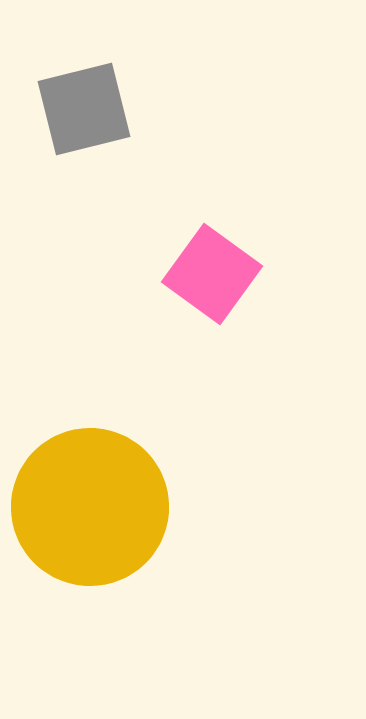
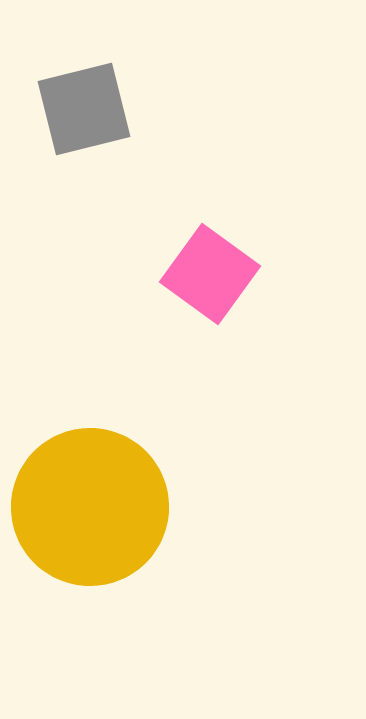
pink square: moved 2 px left
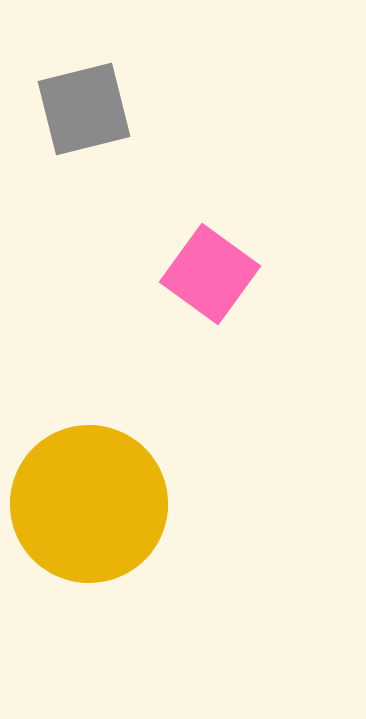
yellow circle: moved 1 px left, 3 px up
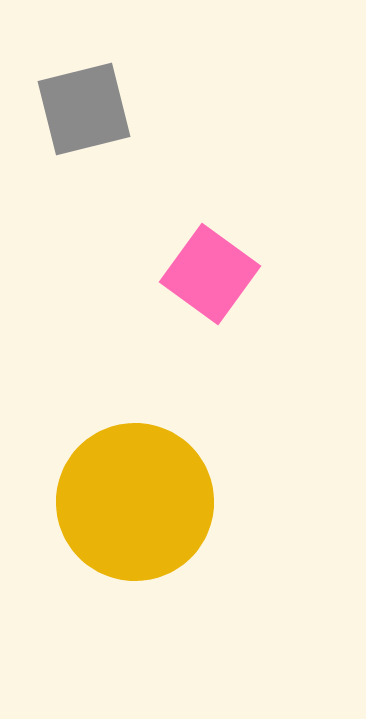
yellow circle: moved 46 px right, 2 px up
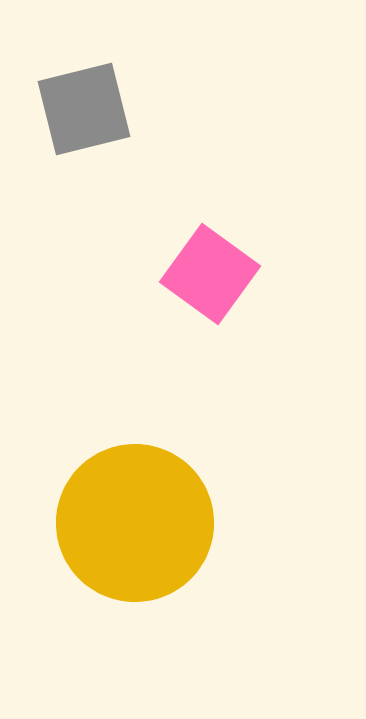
yellow circle: moved 21 px down
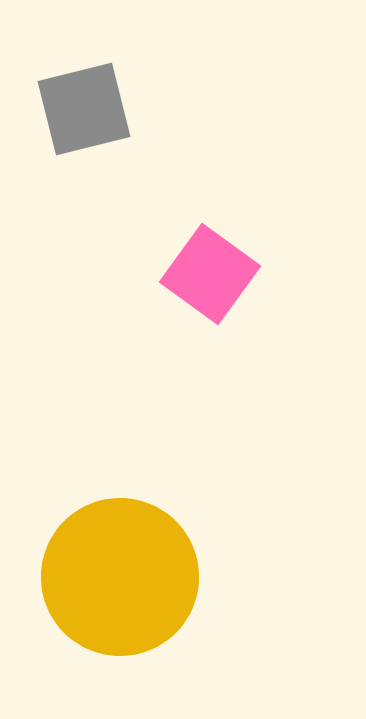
yellow circle: moved 15 px left, 54 px down
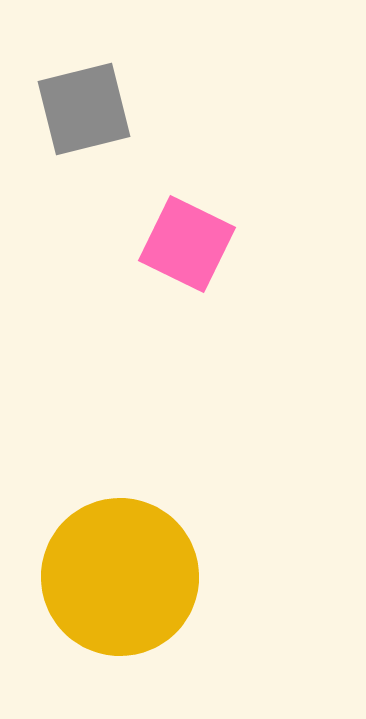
pink square: moved 23 px left, 30 px up; rotated 10 degrees counterclockwise
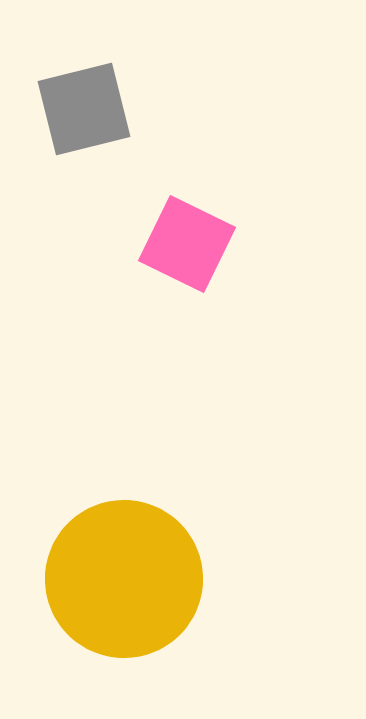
yellow circle: moved 4 px right, 2 px down
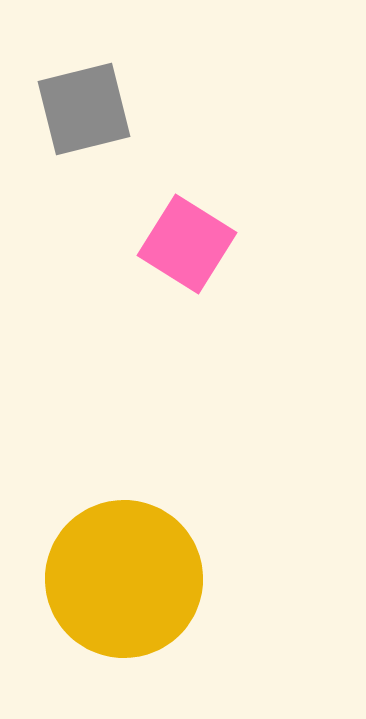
pink square: rotated 6 degrees clockwise
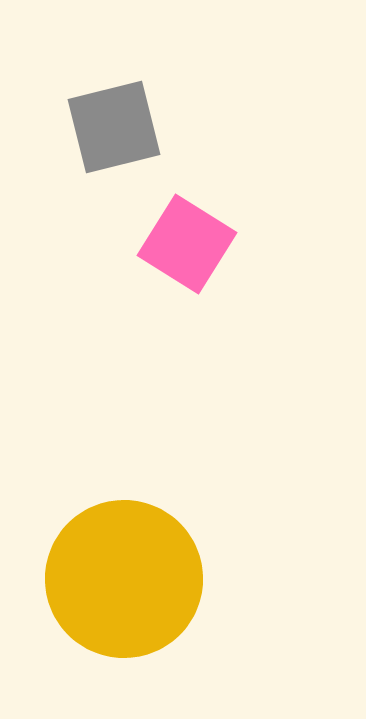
gray square: moved 30 px right, 18 px down
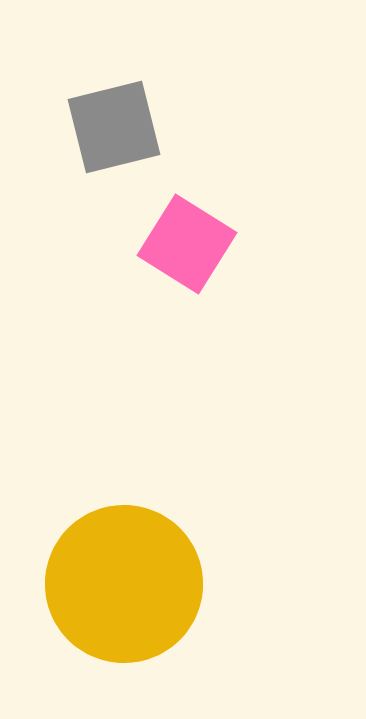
yellow circle: moved 5 px down
